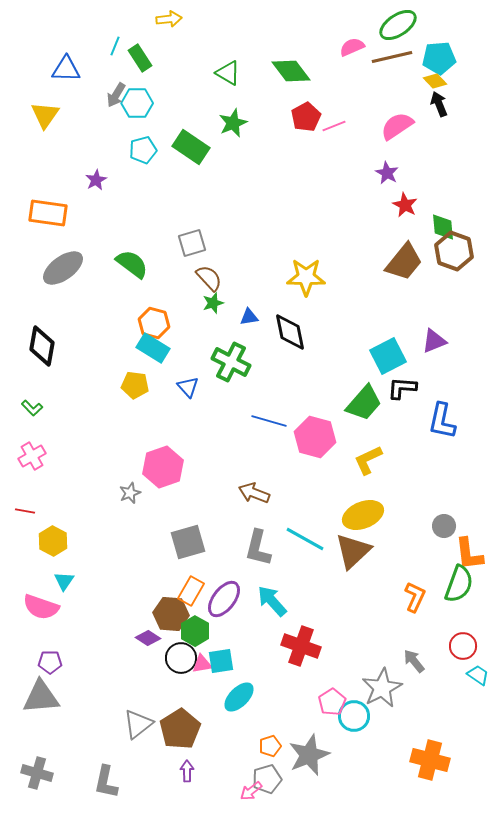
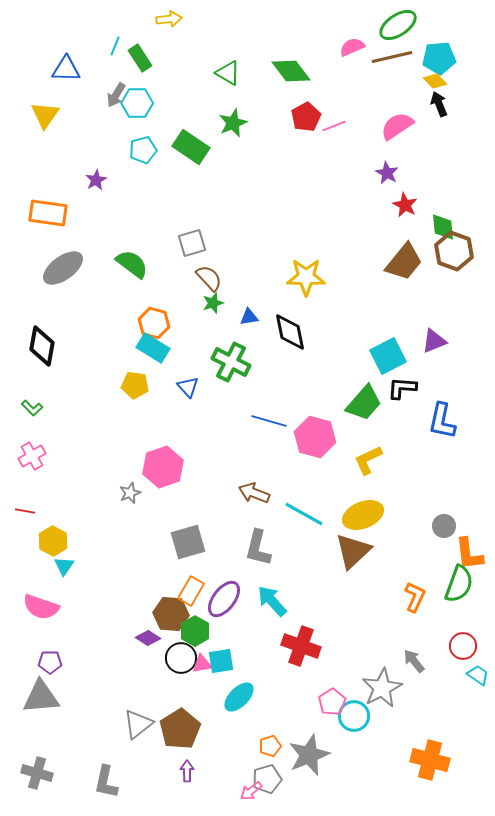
cyan line at (305, 539): moved 1 px left, 25 px up
cyan triangle at (64, 581): moved 15 px up
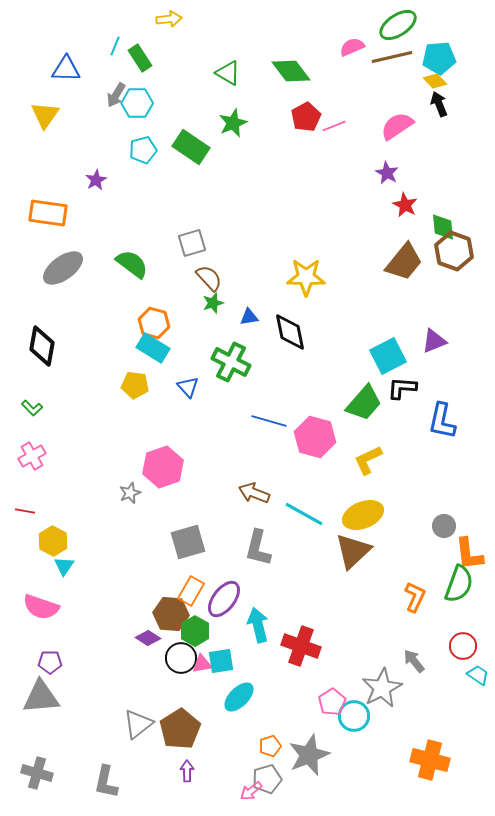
cyan arrow at (272, 601): moved 14 px left, 24 px down; rotated 28 degrees clockwise
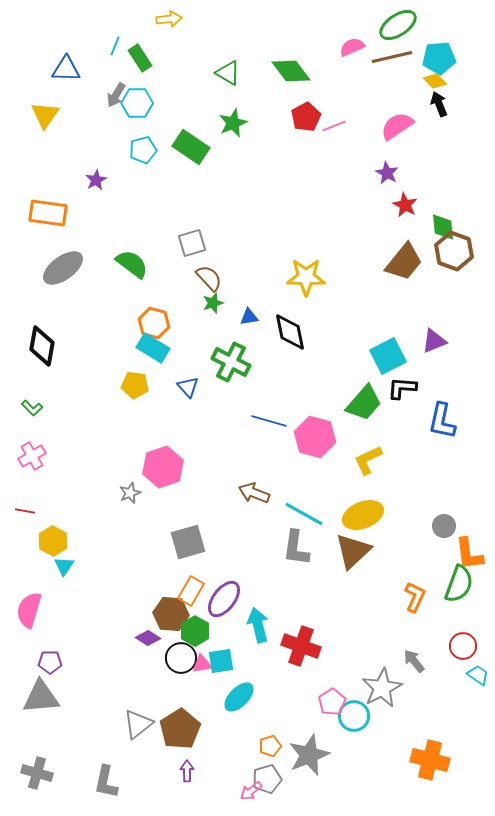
gray L-shape at (258, 548): moved 38 px right; rotated 6 degrees counterclockwise
pink semicircle at (41, 607): moved 12 px left, 3 px down; rotated 87 degrees clockwise
